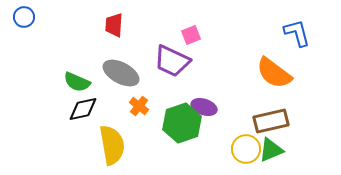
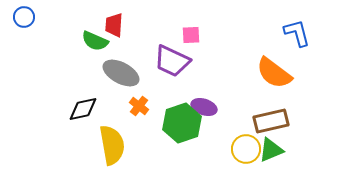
pink square: rotated 18 degrees clockwise
green semicircle: moved 18 px right, 41 px up
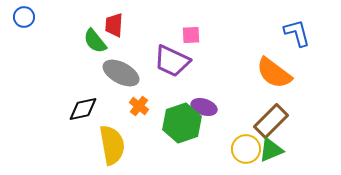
green semicircle: rotated 28 degrees clockwise
brown rectangle: rotated 32 degrees counterclockwise
